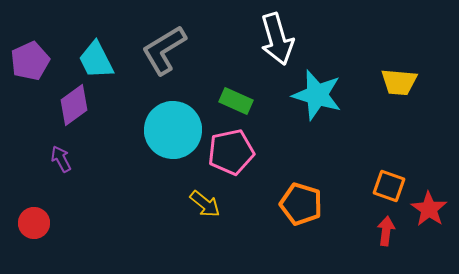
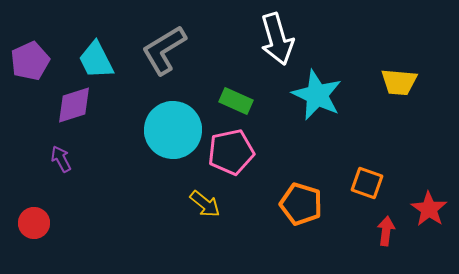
cyan star: rotated 9 degrees clockwise
purple diamond: rotated 18 degrees clockwise
orange square: moved 22 px left, 3 px up
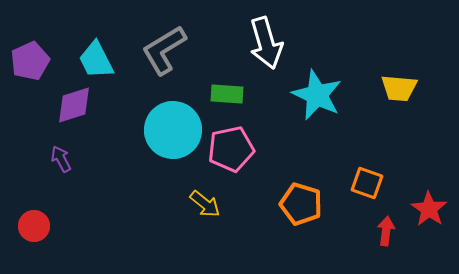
white arrow: moved 11 px left, 4 px down
yellow trapezoid: moved 6 px down
green rectangle: moved 9 px left, 7 px up; rotated 20 degrees counterclockwise
pink pentagon: moved 3 px up
red circle: moved 3 px down
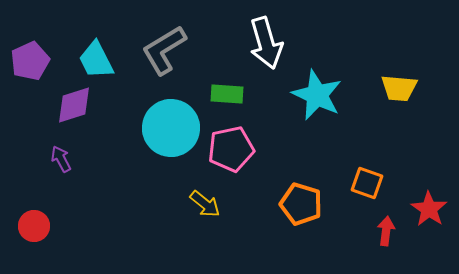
cyan circle: moved 2 px left, 2 px up
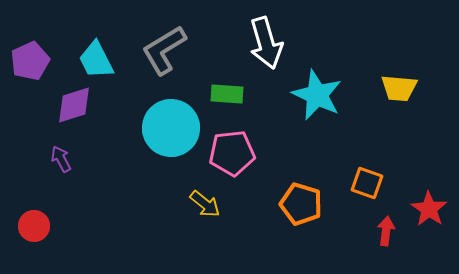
pink pentagon: moved 1 px right, 4 px down; rotated 6 degrees clockwise
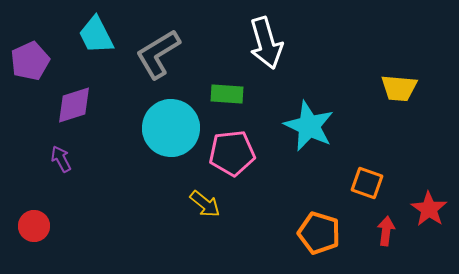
gray L-shape: moved 6 px left, 4 px down
cyan trapezoid: moved 25 px up
cyan star: moved 8 px left, 31 px down
orange pentagon: moved 18 px right, 29 px down
